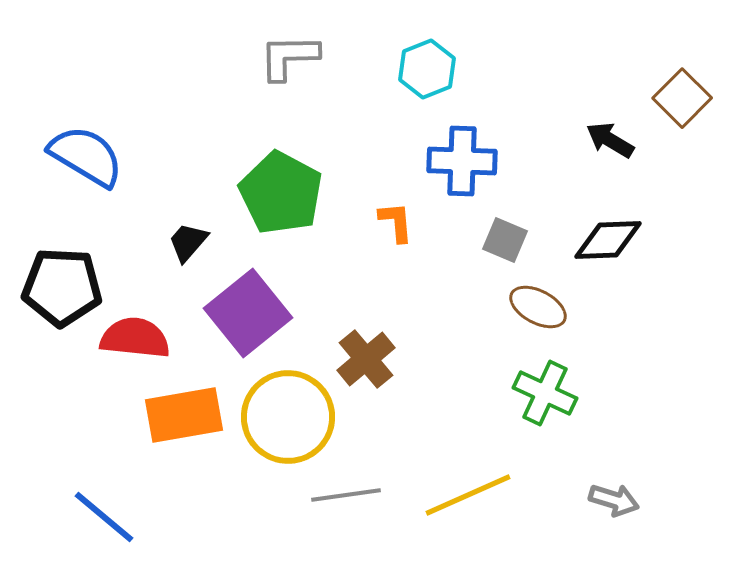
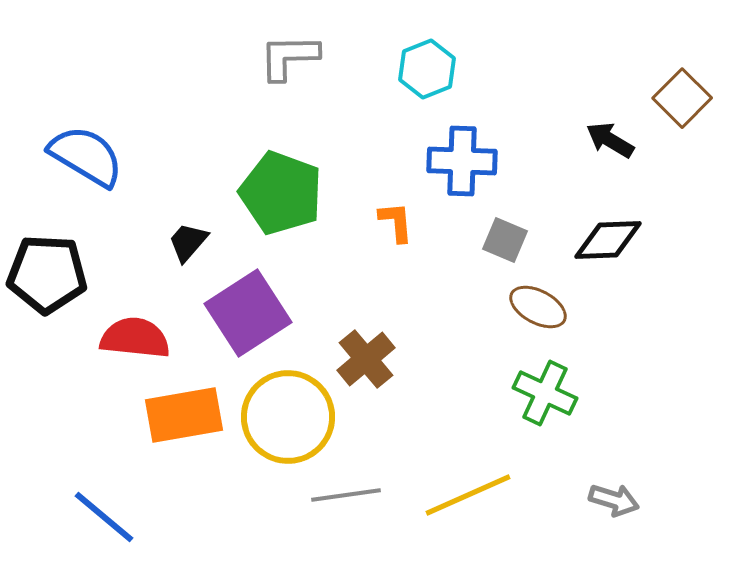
green pentagon: rotated 8 degrees counterclockwise
black pentagon: moved 15 px left, 13 px up
purple square: rotated 6 degrees clockwise
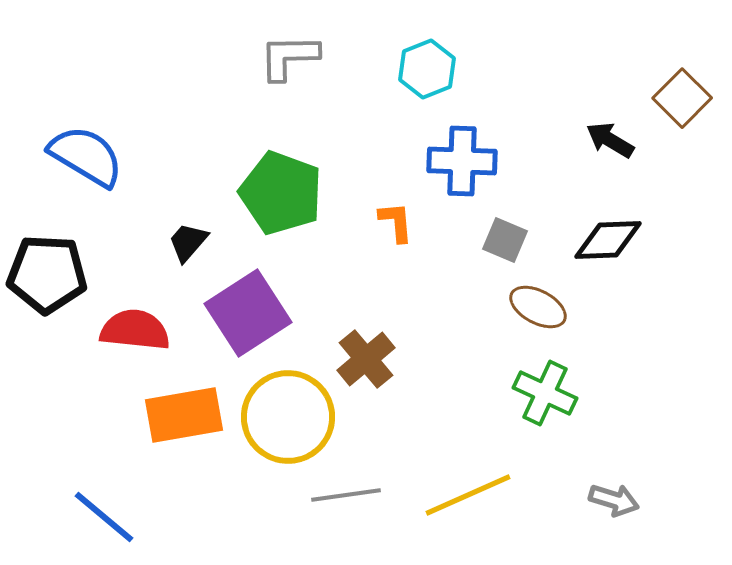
red semicircle: moved 8 px up
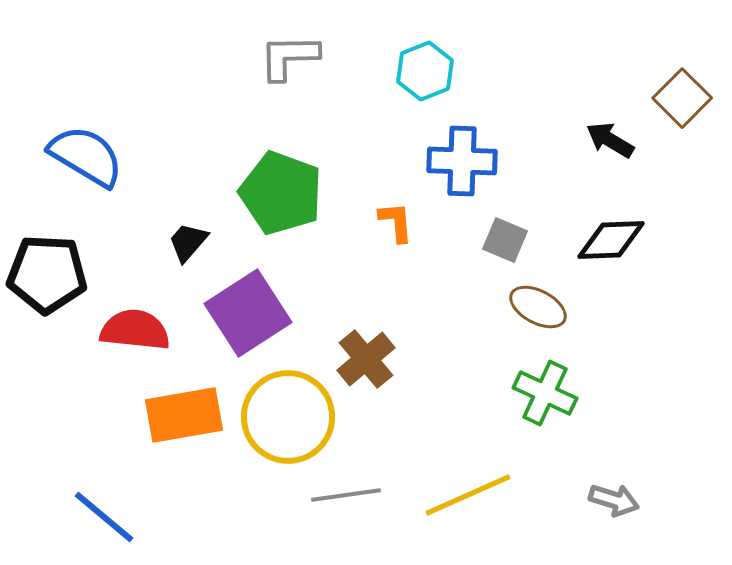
cyan hexagon: moved 2 px left, 2 px down
black diamond: moved 3 px right
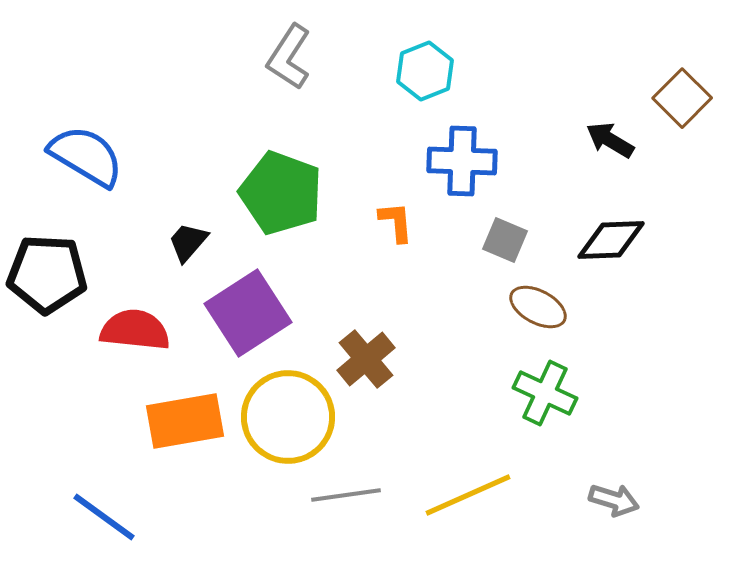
gray L-shape: rotated 56 degrees counterclockwise
orange rectangle: moved 1 px right, 6 px down
blue line: rotated 4 degrees counterclockwise
